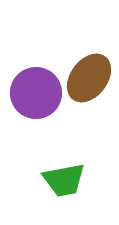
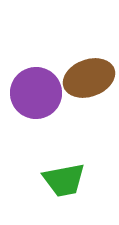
brown ellipse: rotated 33 degrees clockwise
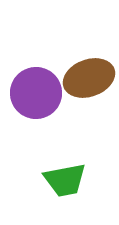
green trapezoid: moved 1 px right
